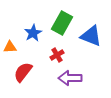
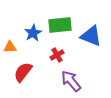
green rectangle: moved 2 px left, 2 px down; rotated 55 degrees clockwise
purple arrow: moved 1 px right, 3 px down; rotated 50 degrees clockwise
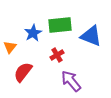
orange triangle: rotated 48 degrees counterclockwise
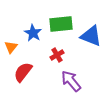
green rectangle: moved 1 px right, 1 px up
blue star: rotated 12 degrees counterclockwise
orange triangle: moved 1 px right
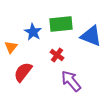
blue star: moved 1 px up
red cross: rotated 24 degrees counterclockwise
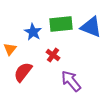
blue triangle: moved 9 px up
orange triangle: moved 1 px left, 2 px down
red cross: moved 4 px left
